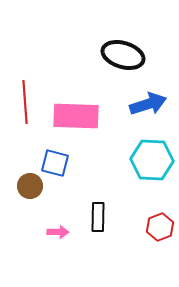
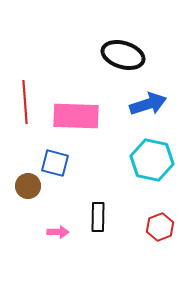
cyan hexagon: rotated 9 degrees clockwise
brown circle: moved 2 px left
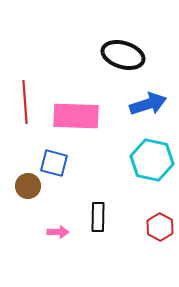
blue square: moved 1 px left
red hexagon: rotated 12 degrees counterclockwise
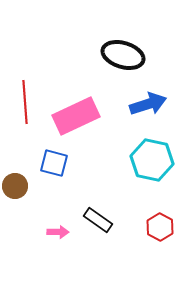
pink rectangle: rotated 27 degrees counterclockwise
brown circle: moved 13 px left
black rectangle: moved 3 px down; rotated 56 degrees counterclockwise
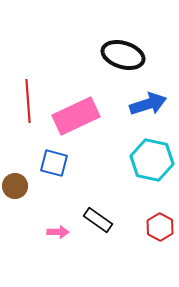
red line: moved 3 px right, 1 px up
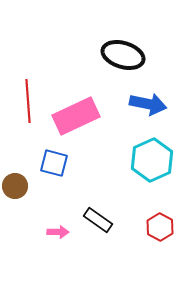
blue arrow: rotated 30 degrees clockwise
cyan hexagon: rotated 24 degrees clockwise
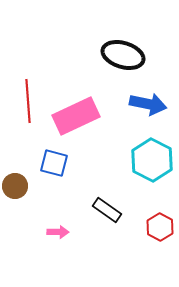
cyan hexagon: rotated 9 degrees counterclockwise
black rectangle: moved 9 px right, 10 px up
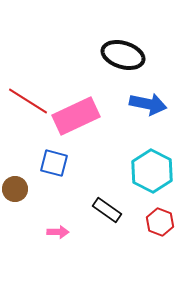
red line: rotated 54 degrees counterclockwise
cyan hexagon: moved 11 px down
brown circle: moved 3 px down
red hexagon: moved 5 px up; rotated 8 degrees counterclockwise
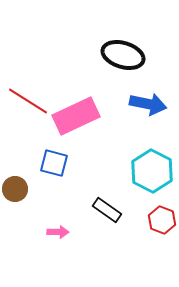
red hexagon: moved 2 px right, 2 px up
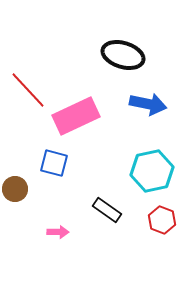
red line: moved 11 px up; rotated 15 degrees clockwise
cyan hexagon: rotated 21 degrees clockwise
